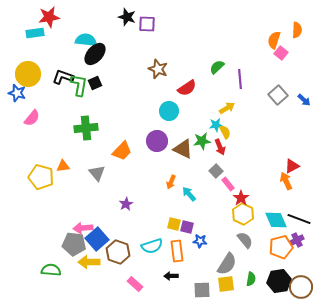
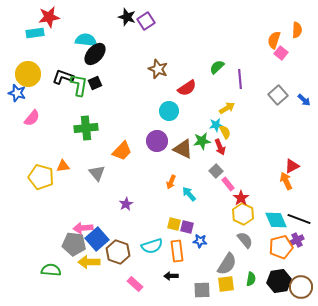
purple square at (147, 24): moved 1 px left, 3 px up; rotated 36 degrees counterclockwise
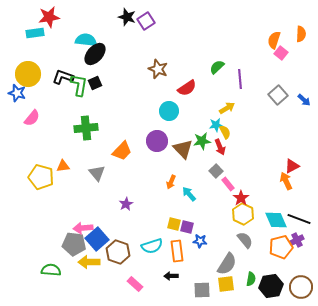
orange semicircle at (297, 30): moved 4 px right, 4 px down
brown triangle at (183, 149): rotated 20 degrees clockwise
black hexagon at (279, 281): moved 8 px left, 5 px down
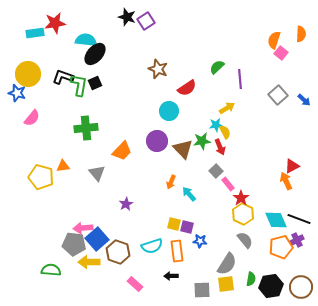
red star at (49, 17): moved 6 px right, 6 px down
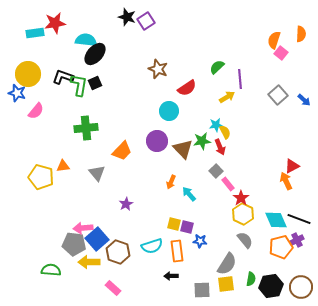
yellow arrow at (227, 108): moved 11 px up
pink semicircle at (32, 118): moved 4 px right, 7 px up
pink rectangle at (135, 284): moved 22 px left, 4 px down
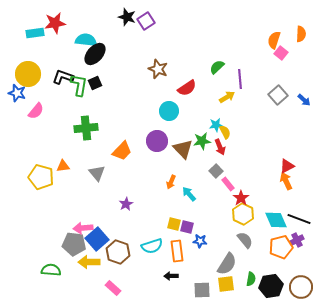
red triangle at (292, 166): moved 5 px left
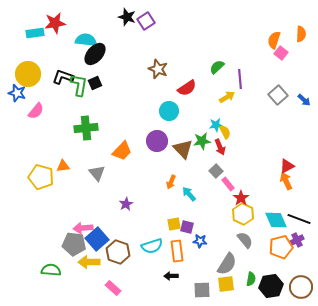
yellow square at (174, 224): rotated 24 degrees counterclockwise
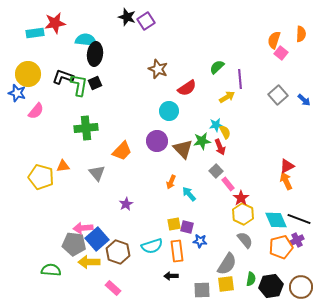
black ellipse at (95, 54): rotated 35 degrees counterclockwise
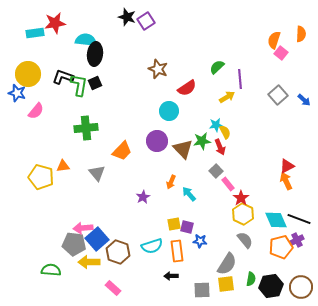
purple star at (126, 204): moved 17 px right, 7 px up
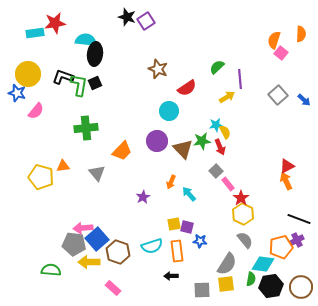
cyan diamond at (276, 220): moved 13 px left, 44 px down; rotated 60 degrees counterclockwise
